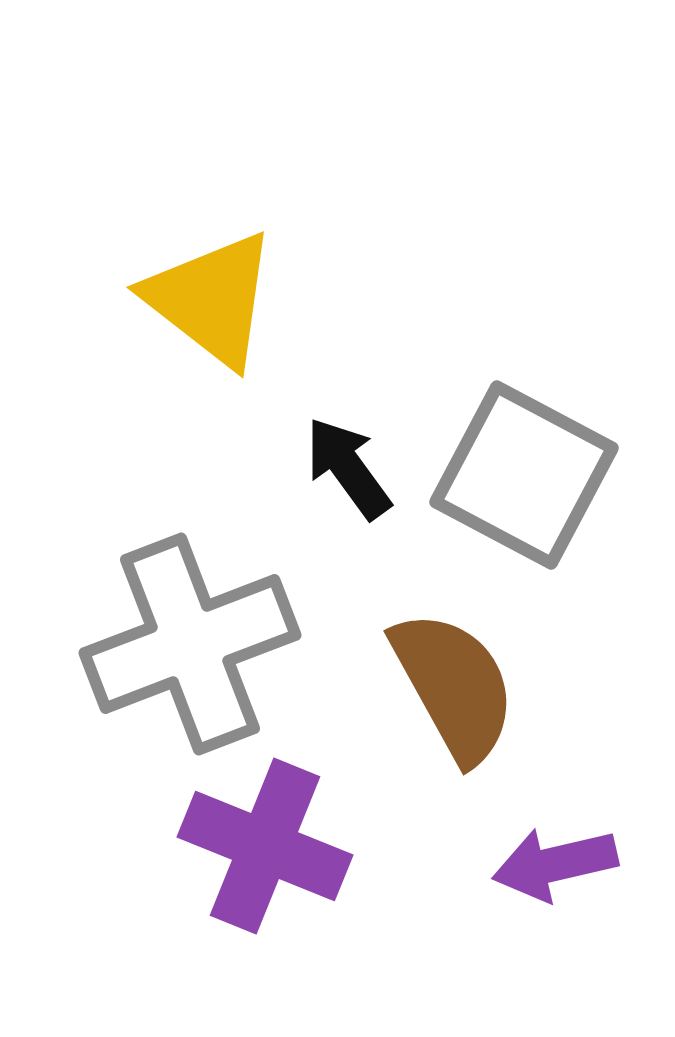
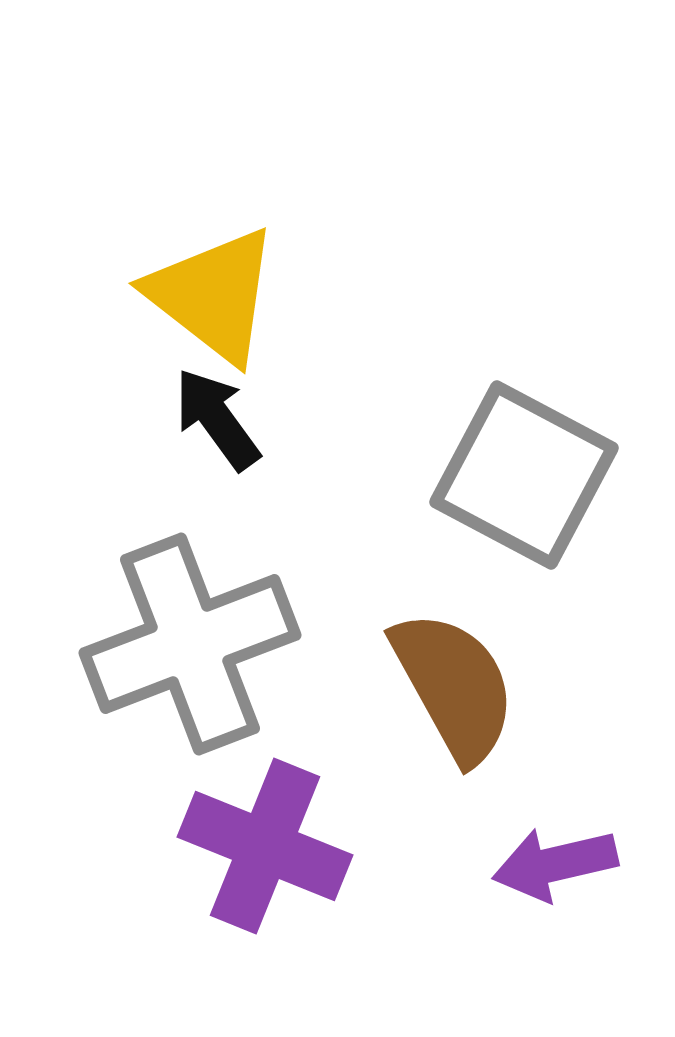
yellow triangle: moved 2 px right, 4 px up
black arrow: moved 131 px left, 49 px up
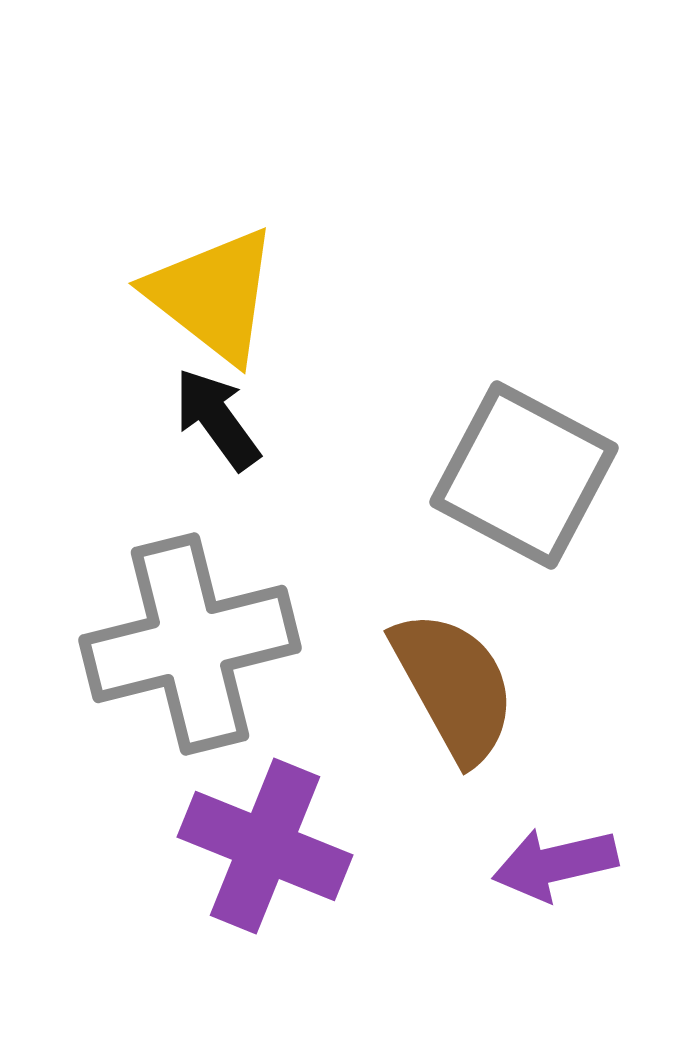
gray cross: rotated 7 degrees clockwise
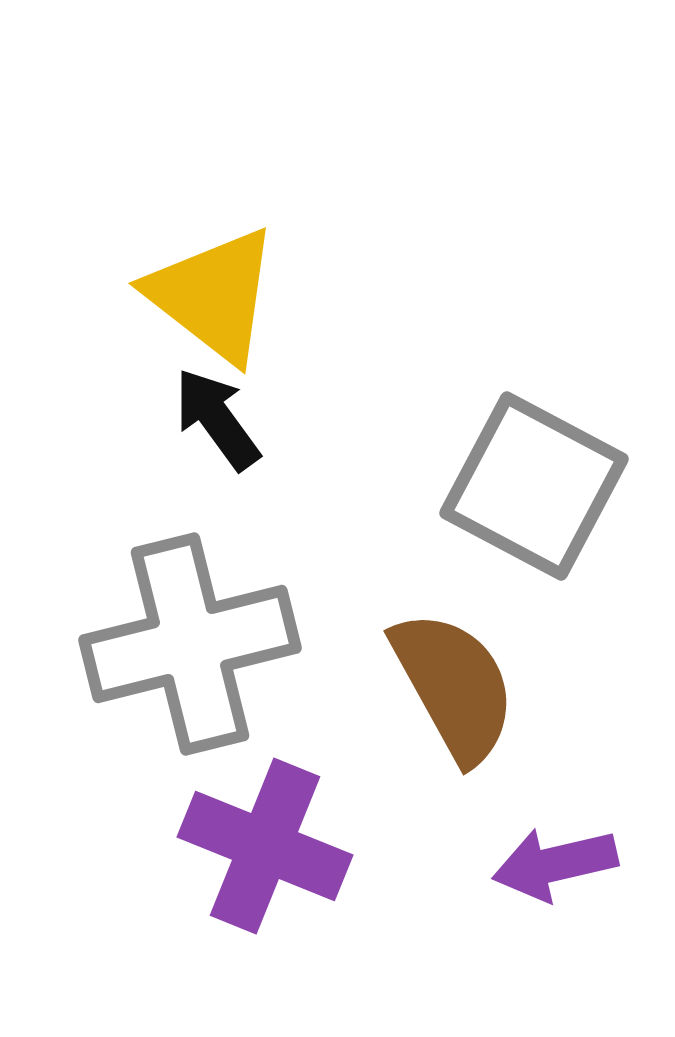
gray square: moved 10 px right, 11 px down
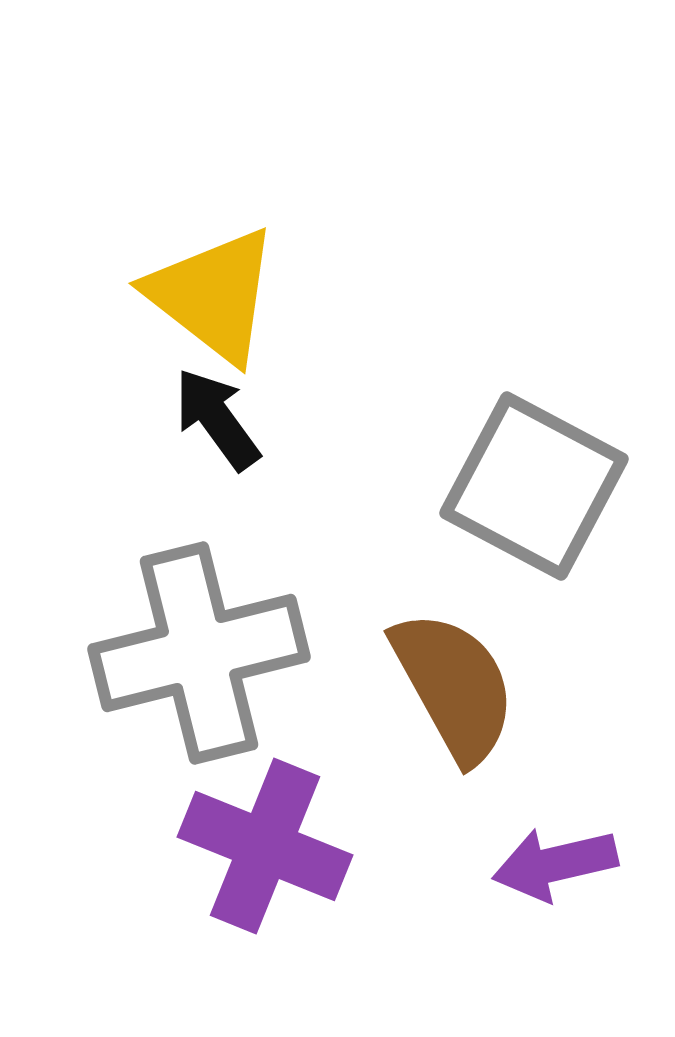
gray cross: moved 9 px right, 9 px down
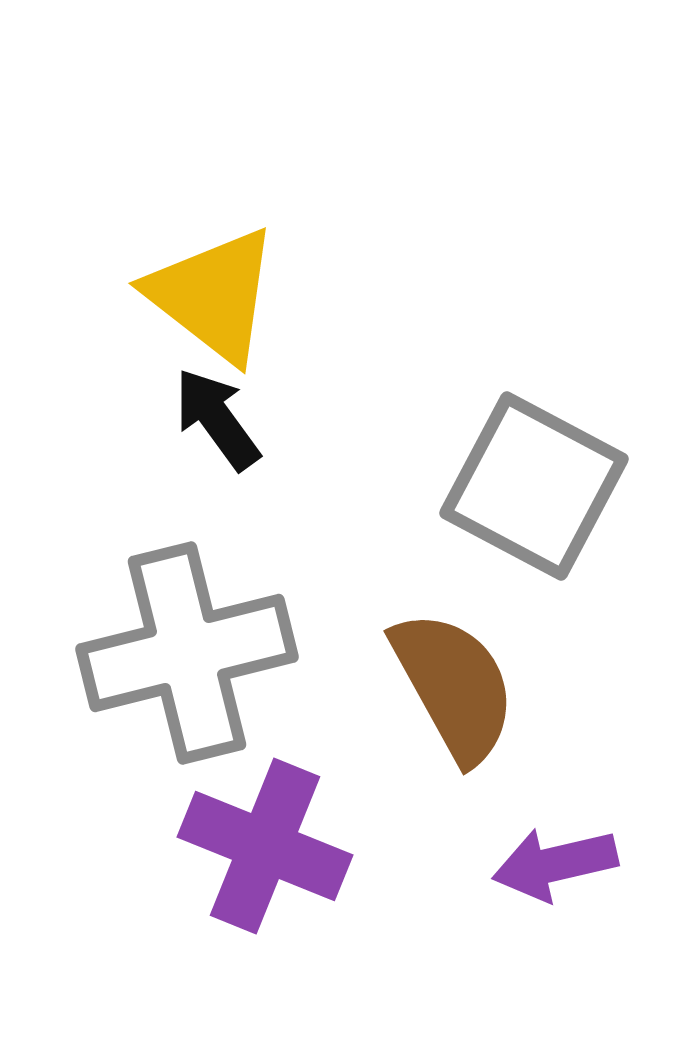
gray cross: moved 12 px left
